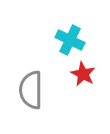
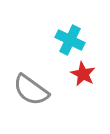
gray semicircle: rotated 54 degrees counterclockwise
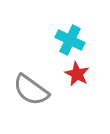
red star: moved 6 px left
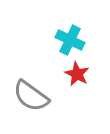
gray semicircle: moved 6 px down
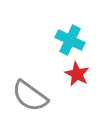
gray semicircle: moved 1 px left
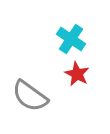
cyan cross: moved 1 px right, 1 px up; rotated 8 degrees clockwise
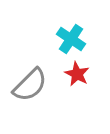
gray semicircle: moved 11 px up; rotated 81 degrees counterclockwise
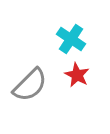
red star: moved 1 px down
